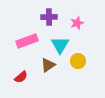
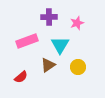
yellow circle: moved 6 px down
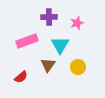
brown triangle: rotated 21 degrees counterclockwise
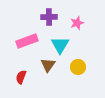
red semicircle: rotated 152 degrees clockwise
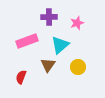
cyan triangle: rotated 18 degrees clockwise
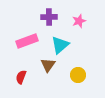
pink star: moved 2 px right, 2 px up
yellow circle: moved 8 px down
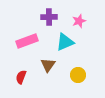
cyan triangle: moved 5 px right, 3 px up; rotated 18 degrees clockwise
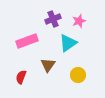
purple cross: moved 4 px right, 2 px down; rotated 21 degrees counterclockwise
cyan triangle: moved 3 px right, 1 px down; rotated 12 degrees counterclockwise
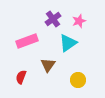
purple cross: rotated 14 degrees counterclockwise
yellow circle: moved 5 px down
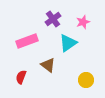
pink star: moved 4 px right, 1 px down
brown triangle: rotated 28 degrees counterclockwise
yellow circle: moved 8 px right
